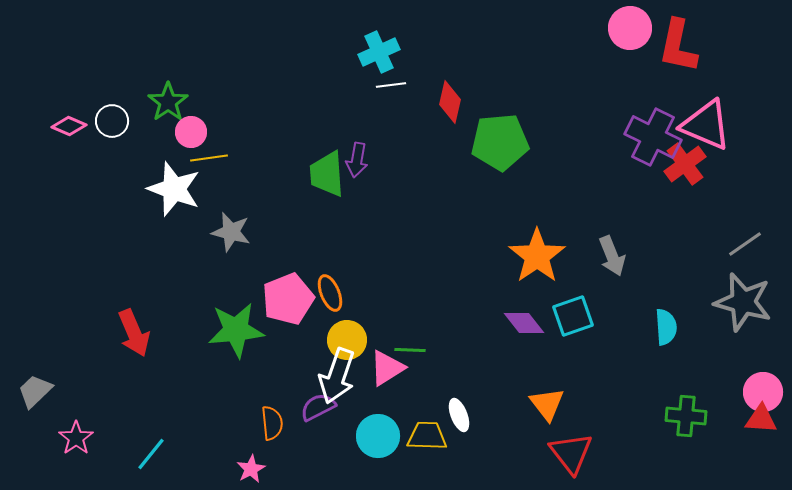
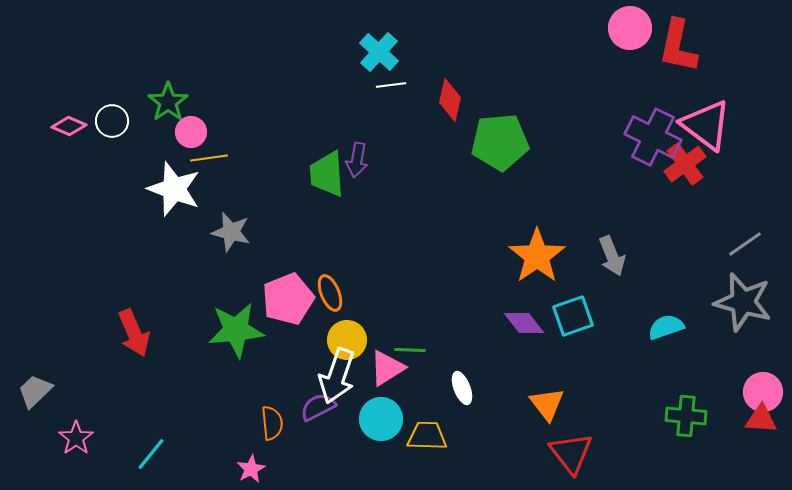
cyan cross at (379, 52): rotated 24 degrees counterclockwise
red diamond at (450, 102): moved 2 px up
pink triangle at (706, 125): rotated 14 degrees clockwise
cyan semicircle at (666, 327): rotated 105 degrees counterclockwise
white ellipse at (459, 415): moved 3 px right, 27 px up
cyan circle at (378, 436): moved 3 px right, 17 px up
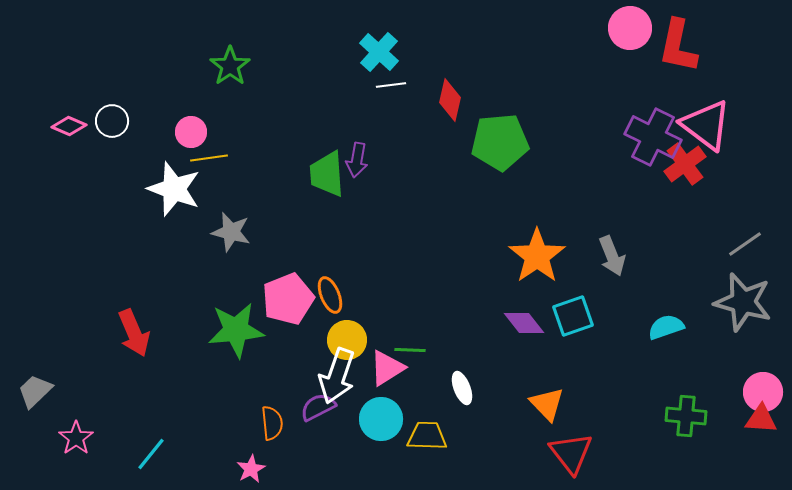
green star at (168, 102): moved 62 px right, 36 px up
orange ellipse at (330, 293): moved 2 px down
orange triangle at (547, 404): rotated 6 degrees counterclockwise
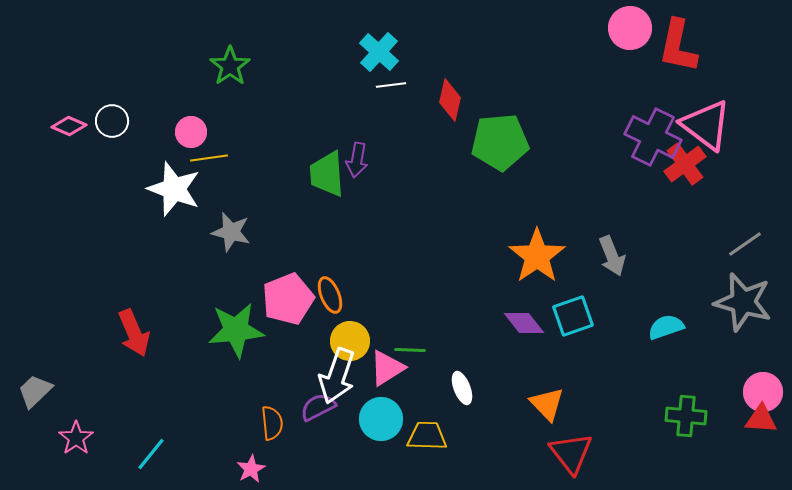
yellow circle at (347, 340): moved 3 px right, 1 px down
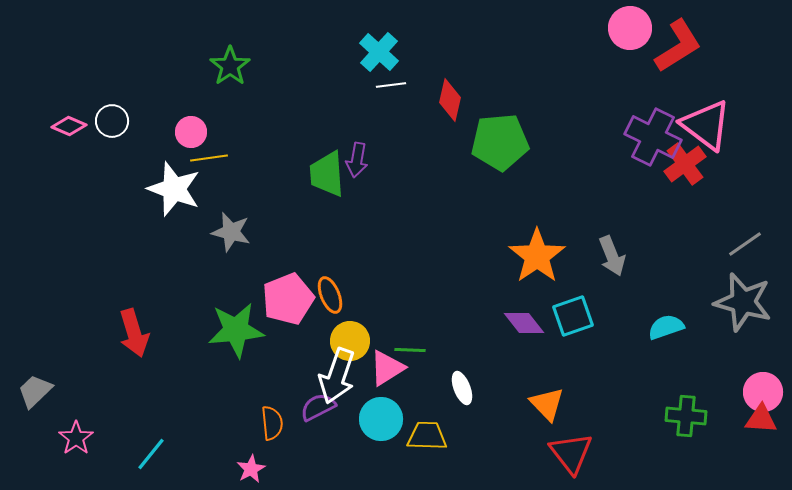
red L-shape at (678, 46): rotated 134 degrees counterclockwise
red arrow at (134, 333): rotated 6 degrees clockwise
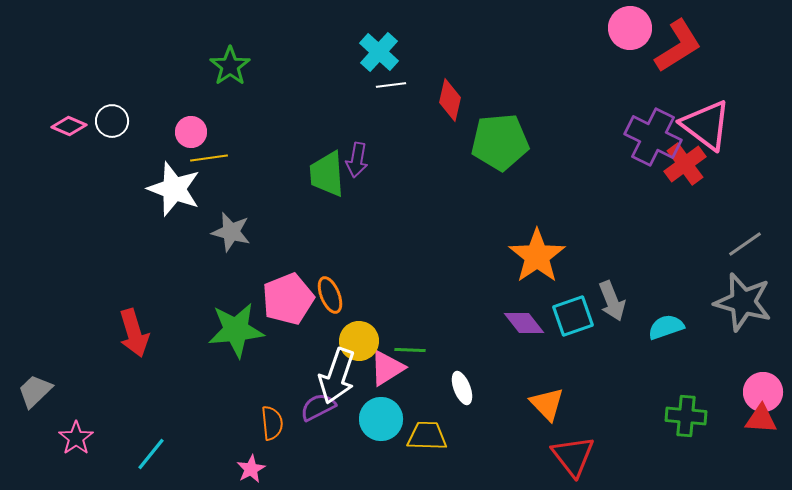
gray arrow at (612, 256): moved 45 px down
yellow circle at (350, 341): moved 9 px right
red triangle at (571, 453): moved 2 px right, 3 px down
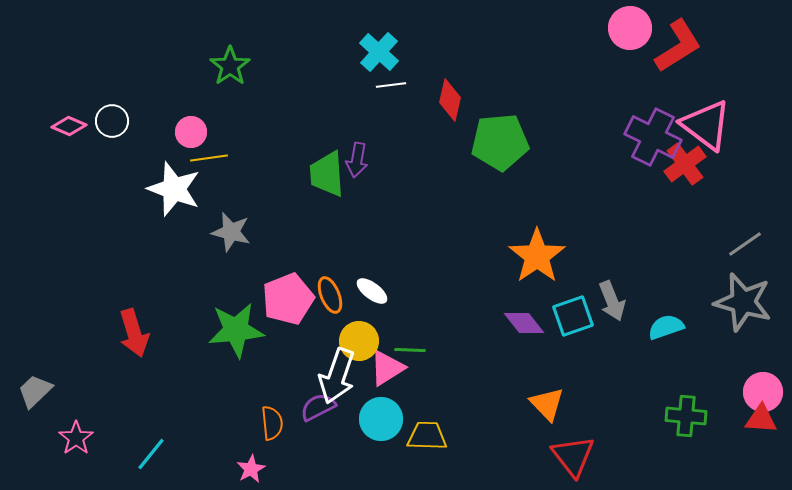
white ellipse at (462, 388): moved 90 px left, 97 px up; rotated 32 degrees counterclockwise
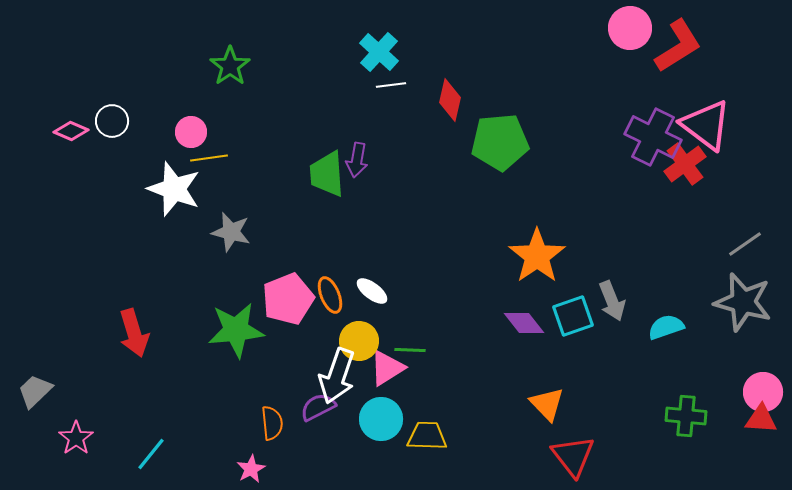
pink diamond at (69, 126): moved 2 px right, 5 px down
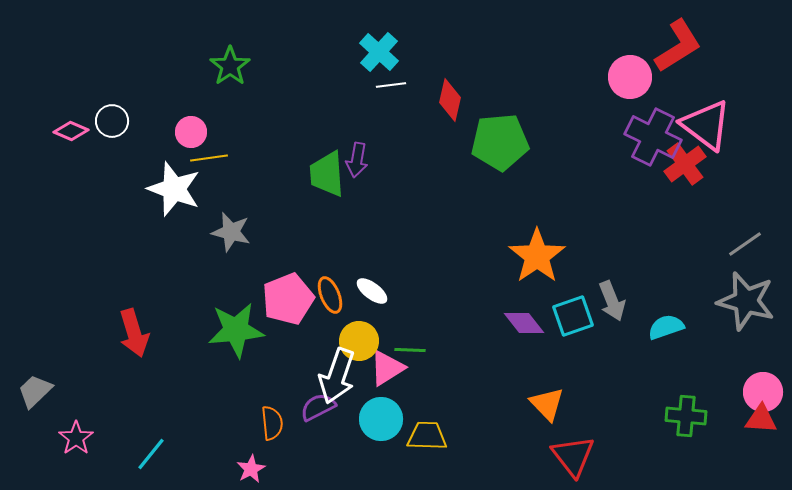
pink circle at (630, 28): moved 49 px down
gray star at (743, 302): moved 3 px right, 1 px up
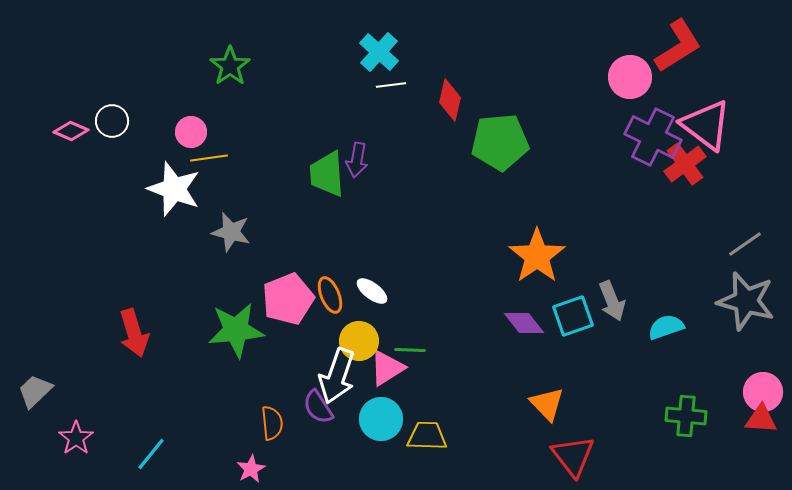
purple semicircle at (318, 407): rotated 96 degrees counterclockwise
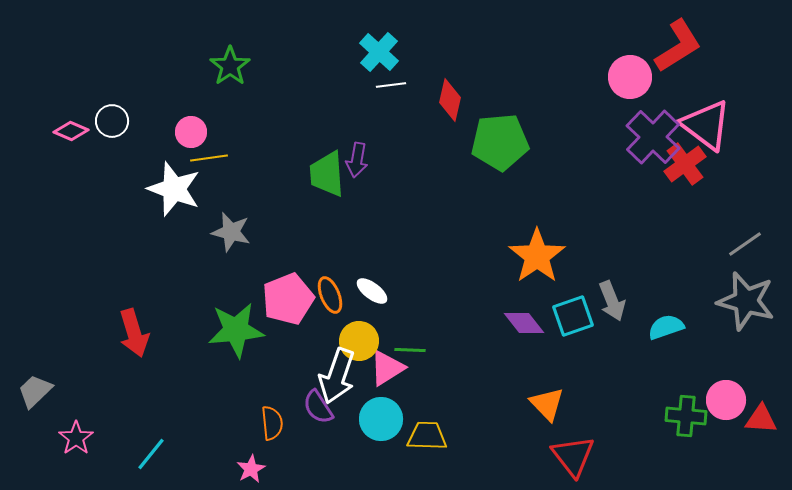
purple cross at (653, 137): rotated 18 degrees clockwise
pink circle at (763, 392): moved 37 px left, 8 px down
